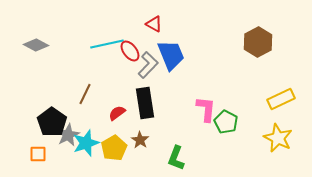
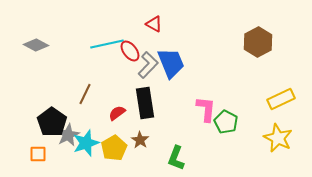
blue trapezoid: moved 8 px down
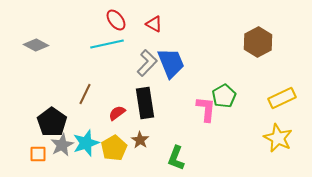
red ellipse: moved 14 px left, 31 px up
gray L-shape: moved 1 px left, 2 px up
yellow rectangle: moved 1 px right, 1 px up
green pentagon: moved 2 px left, 26 px up; rotated 15 degrees clockwise
gray star: moved 6 px left, 10 px down
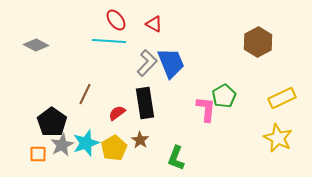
cyan line: moved 2 px right, 3 px up; rotated 16 degrees clockwise
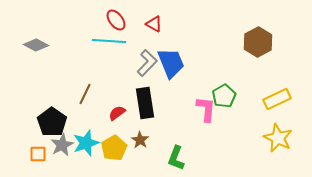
yellow rectangle: moved 5 px left, 1 px down
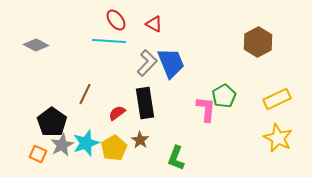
orange square: rotated 24 degrees clockwise
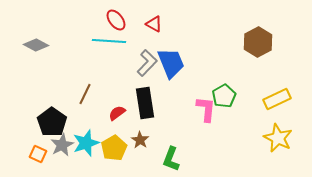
green L-shape: moved 5 px left, 1 px down
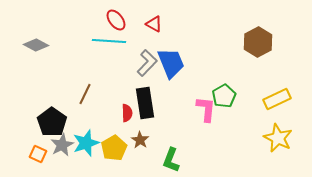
red semicircle: moved 10 px right; rotated 126 degrees clockwise
green L-shape: moved 1 px down
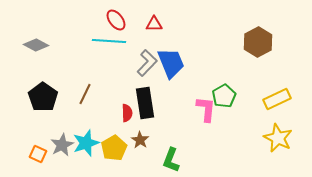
red triangle: rotated 30 degrees counterclockwise
black pentagon: moved 9 px left, 25 px up
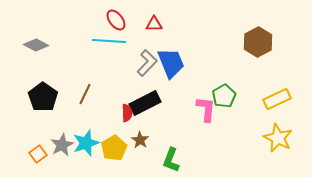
black rectangle: rotated 72 degrees clockwise
orange square: rotated 30 degrees clockwise
